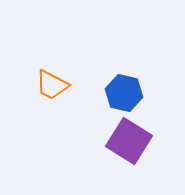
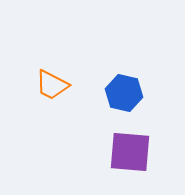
purple square: moved 1 px right, 11 px down; rotated 27 degrees counterclockwise
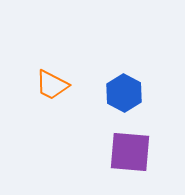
blue hexagon: rotated 15 degrees clockwise
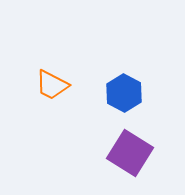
purple square: moved 1 px down; rotated 27 degrees clockwise
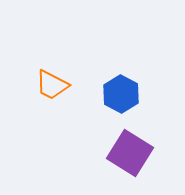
blue hexagon: moved 3 px left, 1 px down
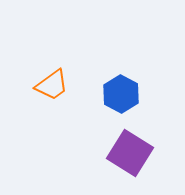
orange trapezoid: rotated 63 degrees counterclockwise
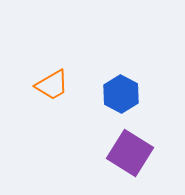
orange trapezoid: rotated 6 degrees clockwise
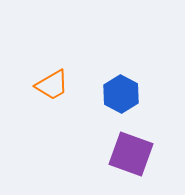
purple square: moved 1 px right, 1 px down; rotated 12 degrees counterclockwise
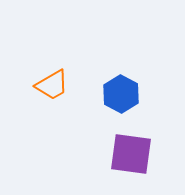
purple square: rotated 12 degrees counterclockwise
